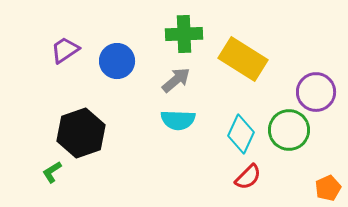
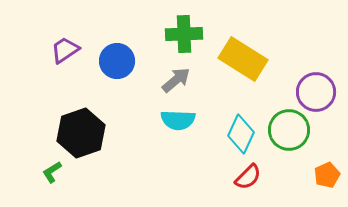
orange pentagon: moved 1 px left, 13 px up
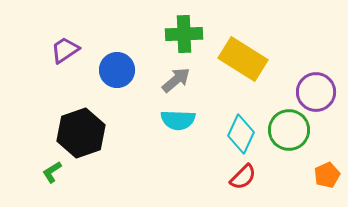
blue circle: moved 9 px down
red semicircle: moved 5 px left
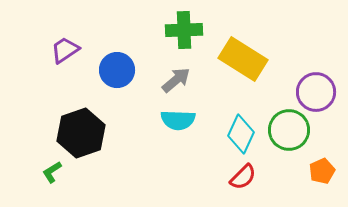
green cross: moved 4 px up
orange pentagon: moved 5 px left, 4 px up
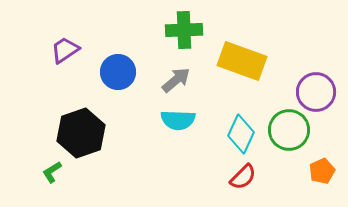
yellow rectangle: moved 1 px left, 2 px down; rotated 12 degrees counterclockwise
blue circle: moved 1 px right, 2 px down
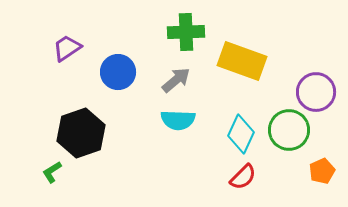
green cross: moved 2 px right, 2 px down
purple trapezoid: moved 2 px right, 2 px up
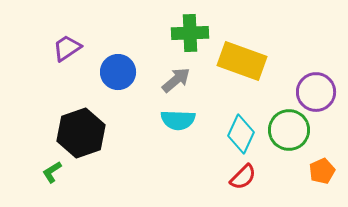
green cross: moved 4 px right, 1 px down
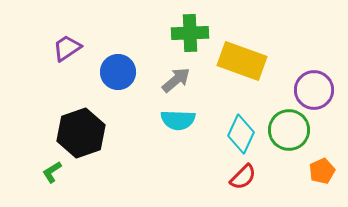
purple circle: moved 2 px left, 2 px up
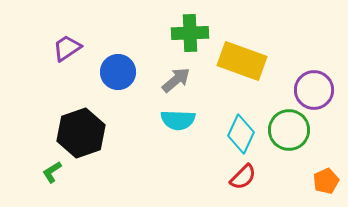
orange pentagon: moved 4 px right, 10 px down
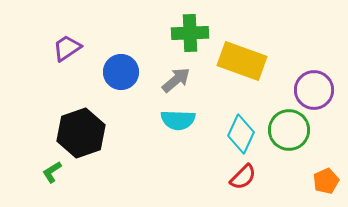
blue circle: moved 3 px right
